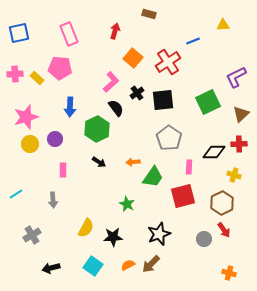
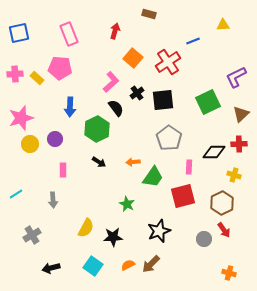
pink star at (26, 117): moved 5 px left, 1 px down
black star at (159, 234): moved 3 px up
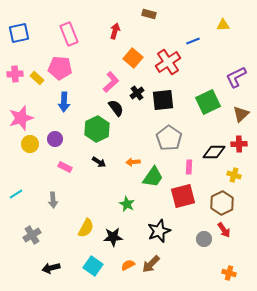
blue arrow at (70, 107): moved 6 px left, 5 px up
pink rectangle at (63, 170): moved 2 px right, 3 px up; rotated 64 degrees counterclockwise
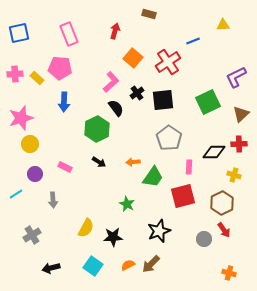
purple circle at (55, 139): moved 20 px left, 35 px down
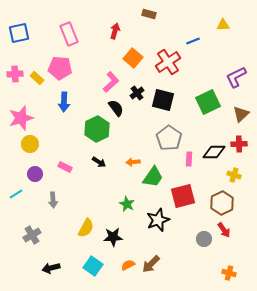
black square at (163, 100): rotated 20 degrees clockwise
pink rectangle at (189, 167): moved 8 px up
black star at (159, 231): moved 1 px left, 11 px up
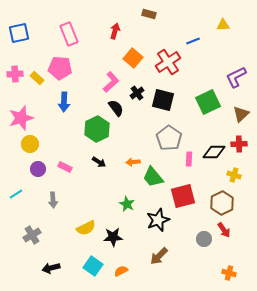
purple circle at (35, 174): moved 3 px right, 5 px up
green trapezoid at (153, 177): rotated 105 degrees clockwise
yellow semicircle at (86, 228): rotated 36 degrees clockwise
brown arrow at (151, 264): moved 8 px right, 8 px up
orange semicircle at (128, 265): moved 7 px left, 6 px down
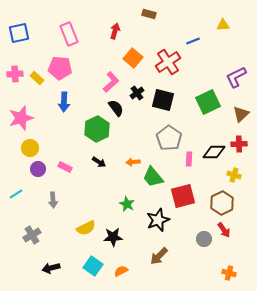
yellow circle at (30, 144): moved 4 px down
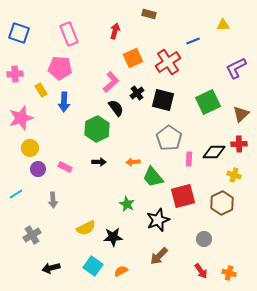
blue square at (19, 33): rotated 30 degrees clockwise
orange square at (133, 58): rotated 24 degrees clockwise
purple L-shape at (236, 77): moved 9 px up
yellow rectangle at (37, 78): moved 4 px right, 12 px down; rotated 16 degrees clockwise
black arrow at (99, 162): rotated 32 degrees counterclockwise
red arrow at (224, 230): moved 23 px left, 41 px down
